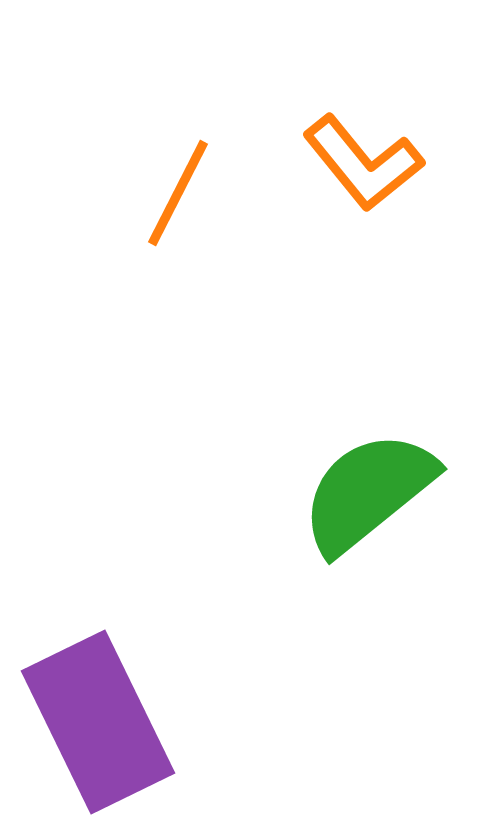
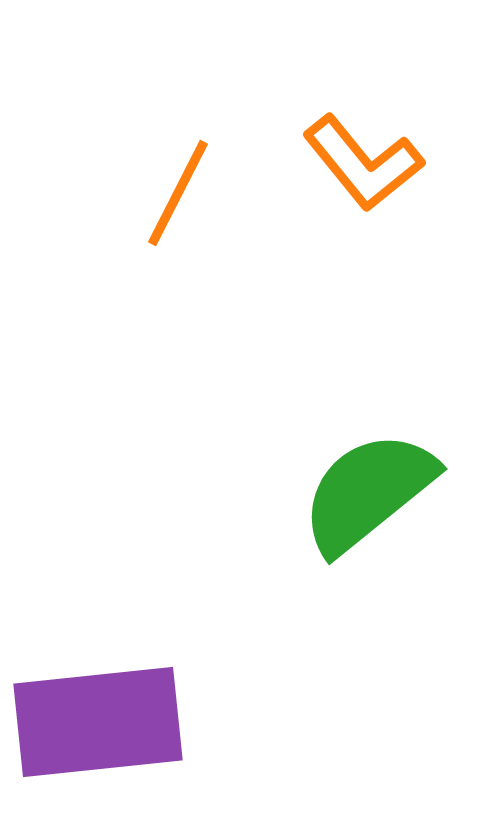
purple rectangle: rotated 70 degrees counterclockwise
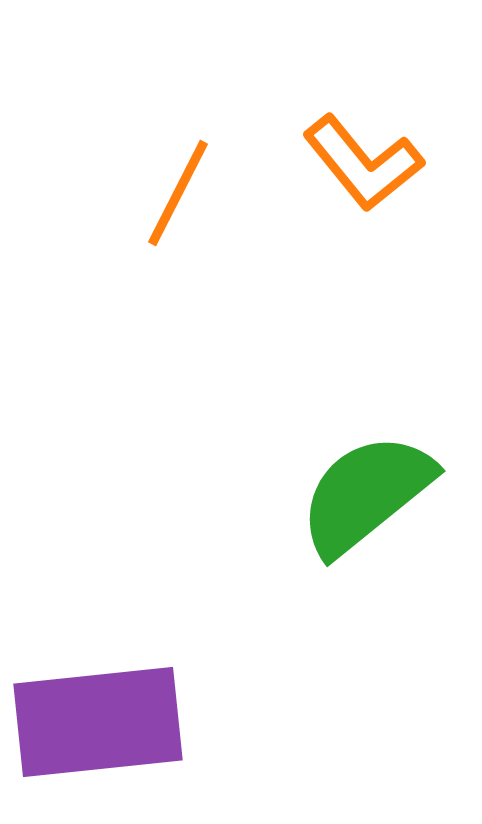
green semicircle: moved 2 px left, 2 px down
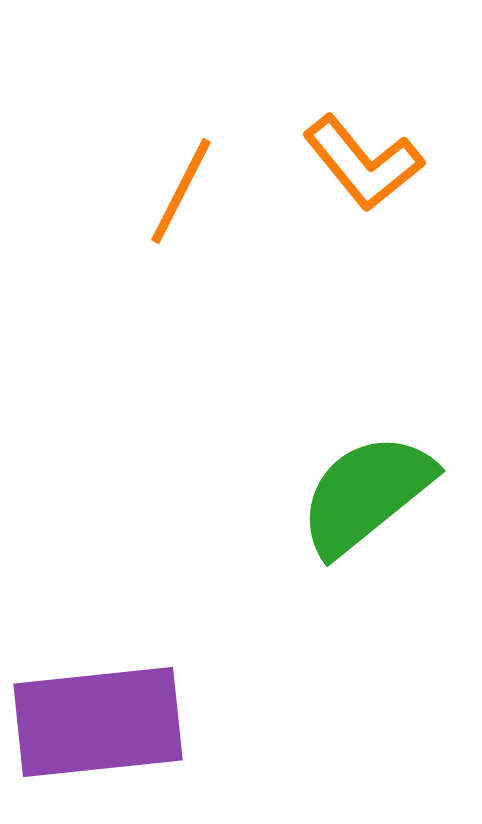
orange line: moved 3 px right, 2 px up
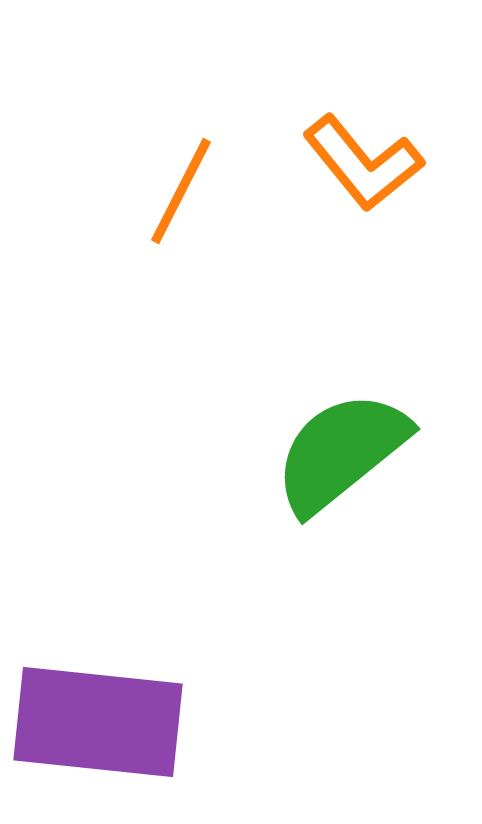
green semicircle: moved 25 px left, 42 px up
purple rectangle: rotated 12 degrees clockwise
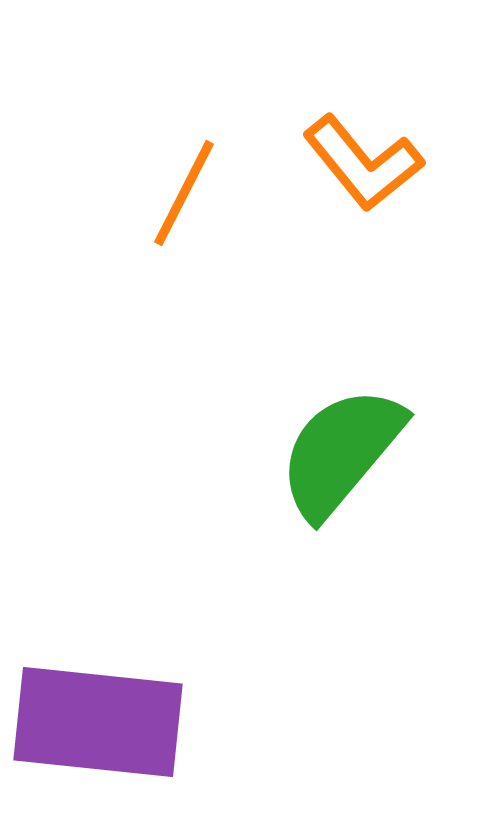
orange line: moved 3 px right, 2 px down
green semicircle: rotated 11 degrees counterclockwise
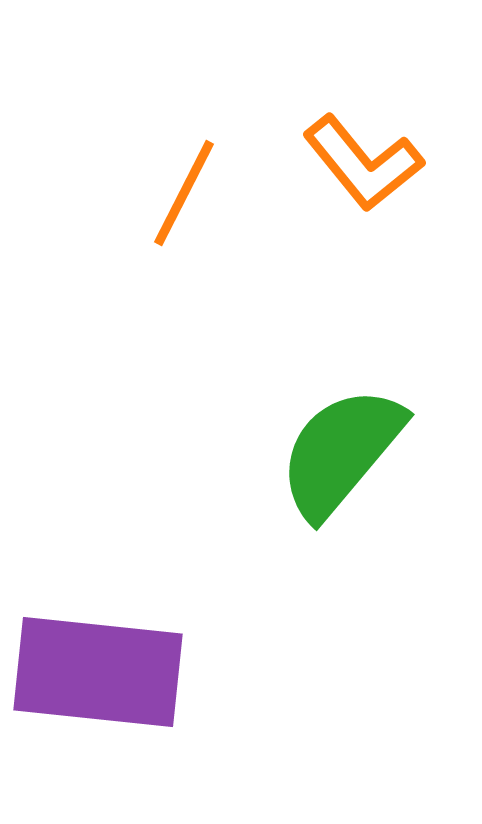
purple rectangle: moved 50 px up
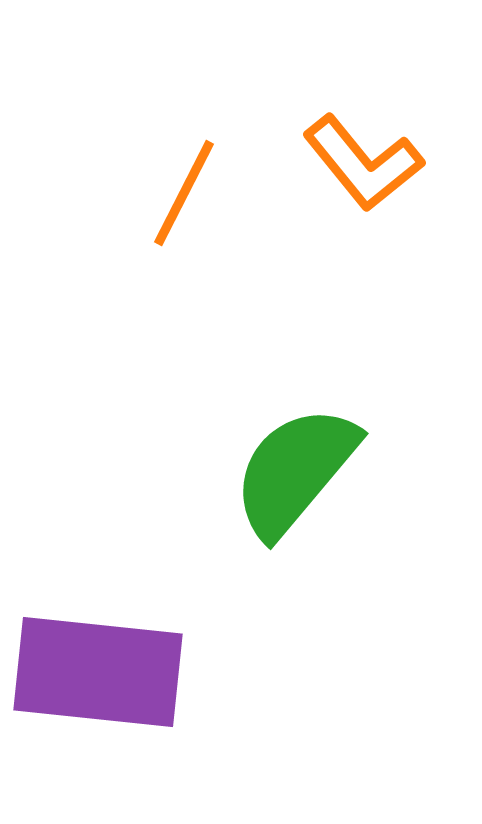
green semicircle: moved 46 px left, 19 px down
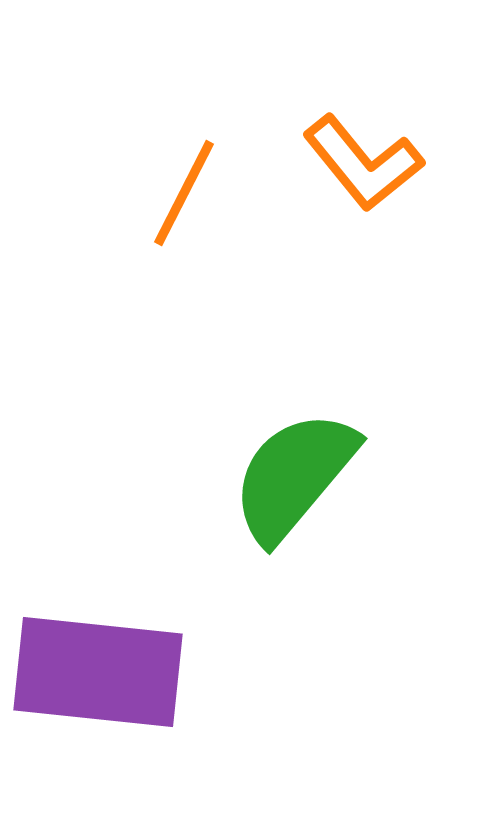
green semicircle: moved 1 px left, 5 px down
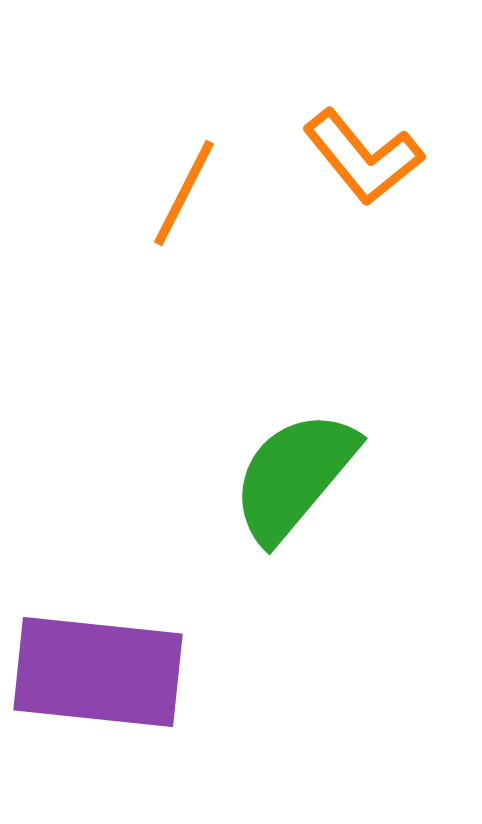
orange L-shape: moved 6 px up
